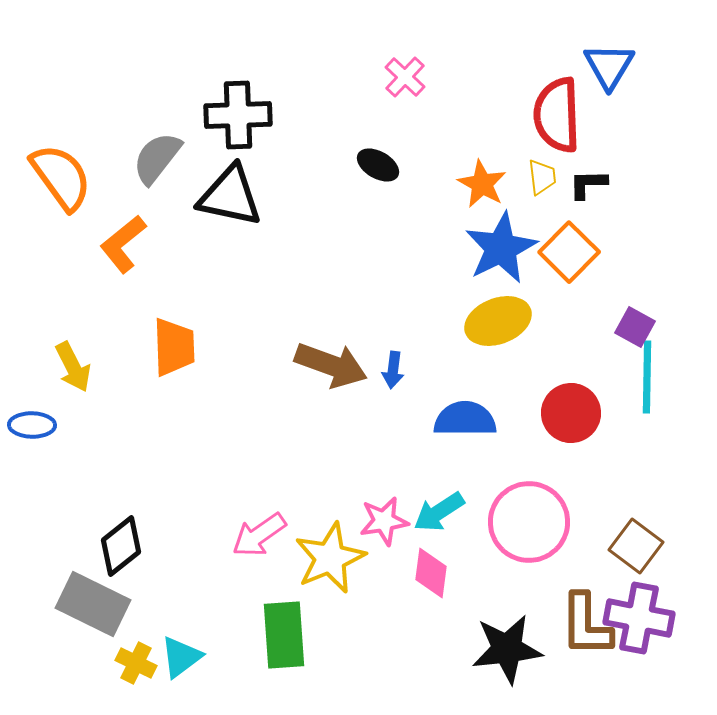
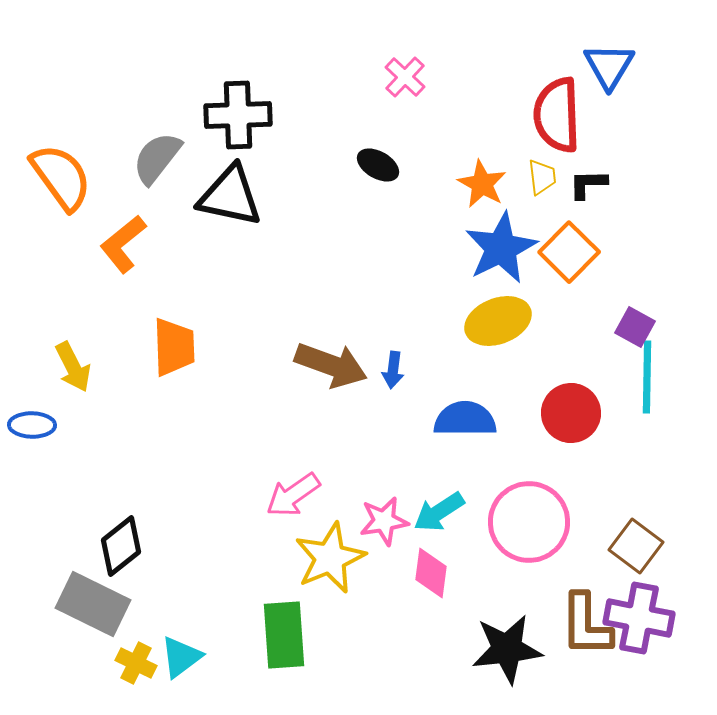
pink arrow: moved 34 px right, 40 px up
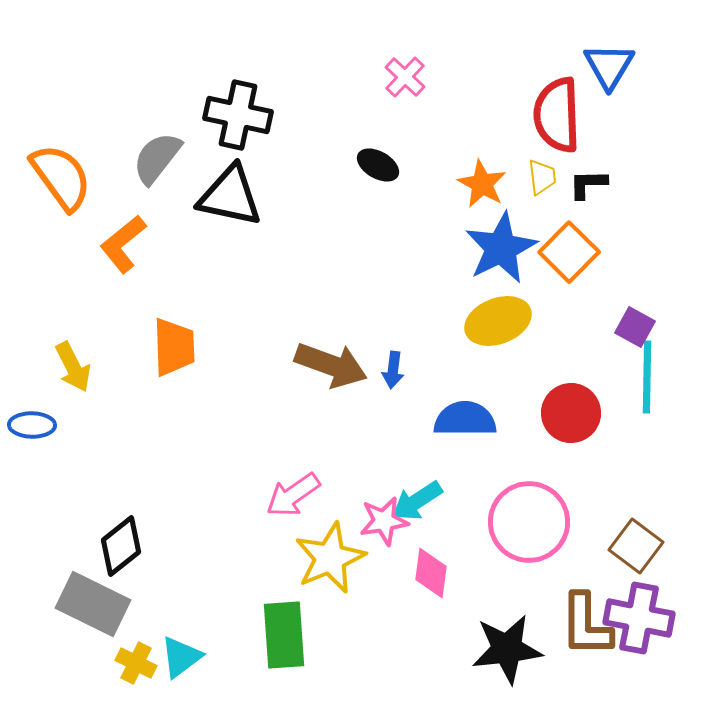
black cross: rotated 14 degrees clockwise
cyan arrow: moved 22 px left, 11 px up
